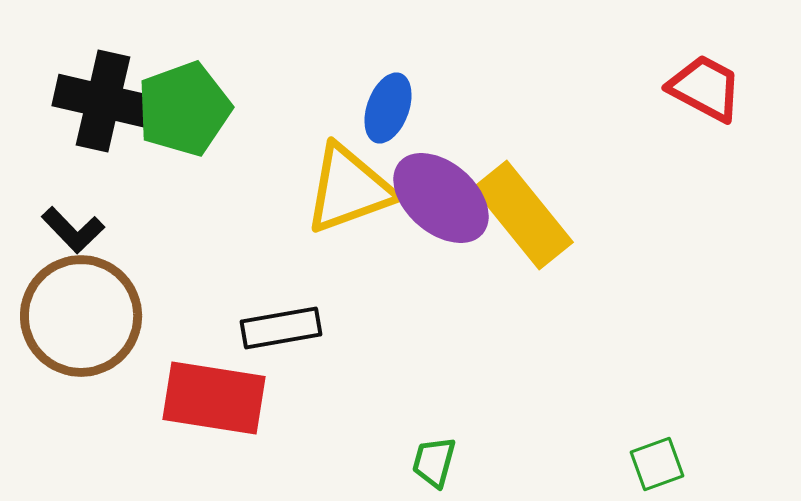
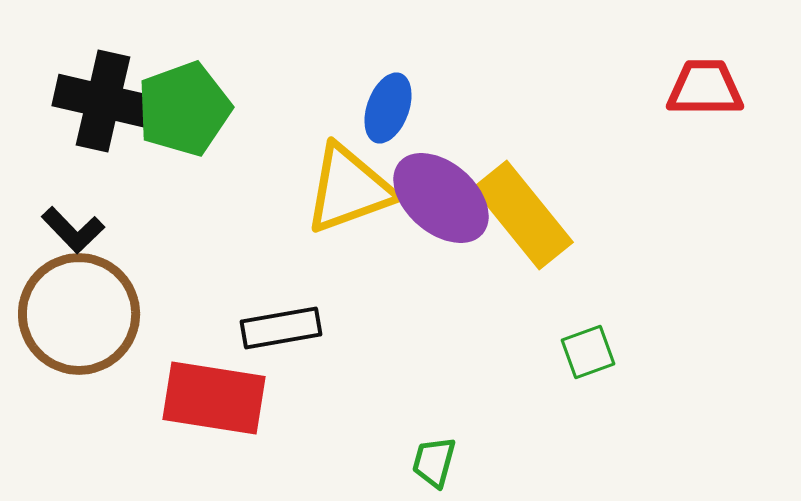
red trapezoid: rotated 28 degrees counterclockwise
brown circle: moved 2 px left, 2 px up
green square: moved 69 px left, 112 px up
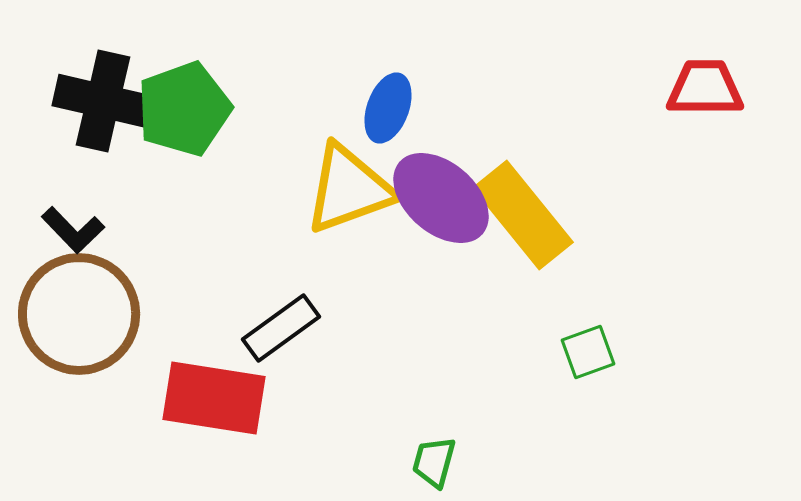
black rectangle: rotated 26 degrees counterclockwise
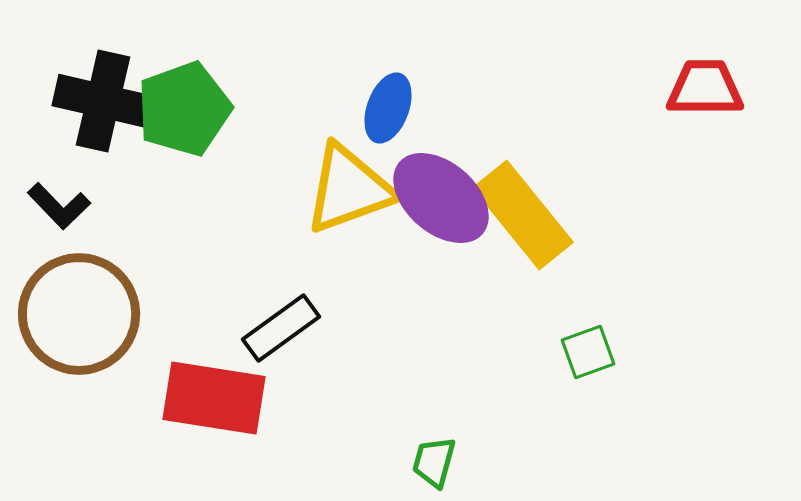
black L-shape: moved 14 px left, 24 px up
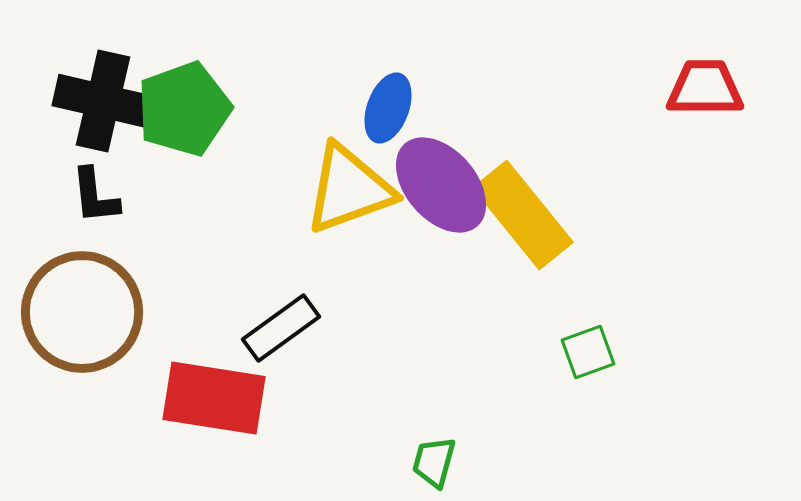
purple ellipse: moved 13 px up; rotated 8 degrees clockwise
black L-shape: moved 36 px right, 10 px up; rotated 38 degrees clockwise
brown circle: moved 3 px right, 2 px up
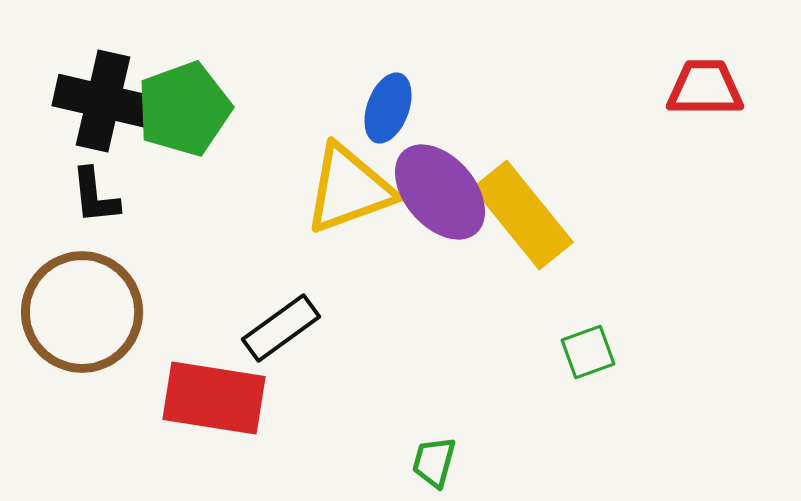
purple ellipse: moved 1 px left, 7 px down
